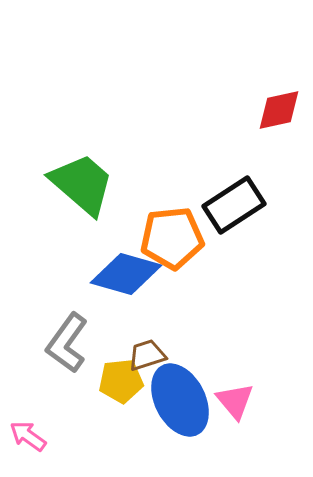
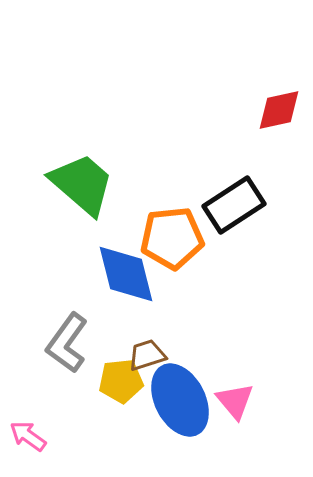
blue diamond: rotated 60 degrees clockwise
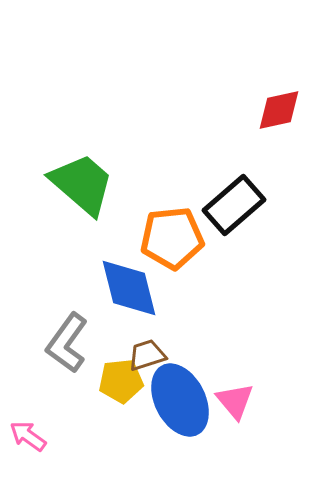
black rectangle: rotated 8 degrees counterclockwise
blue diamond: moved 3 px right, 14 px down
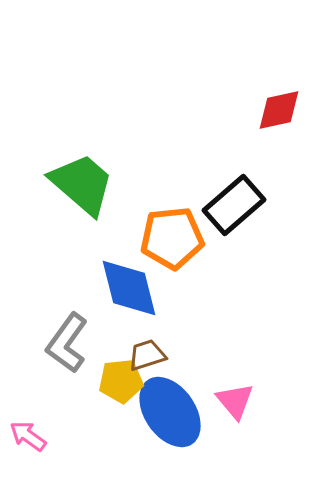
blue ellipse: moved 10 px left, 12 px down; rotated 8 degrees counterclockwise
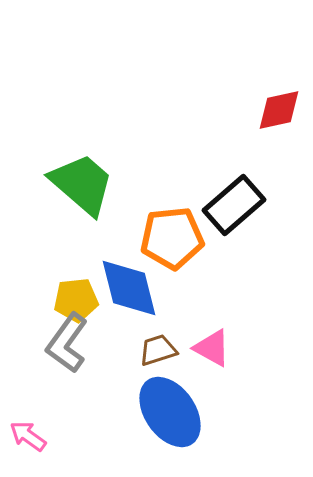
brown trapezoid: moved 11 px right, 5 px up
yellow pentagon: moved 45 px left, 81 px up
pink triangle: moved 23 px left, 53 px up; rotated 21 degrees counterclockwise
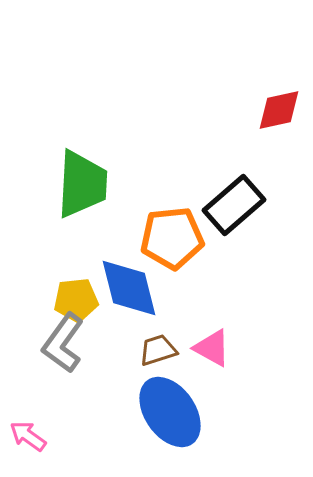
green trapezoid: rotated 52 degrees clockwise
gray L-shape: moved 4 px left
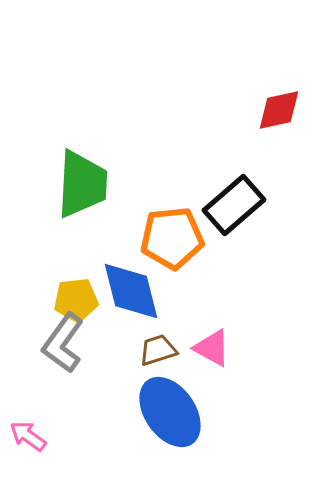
blue diamond: moved 2 px right, 3 px down
